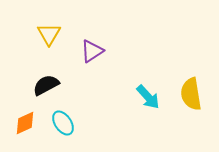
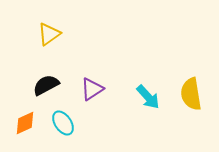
yellow triangle: rotated 25 degrees clockwise
purple triangle: moved 38 px down
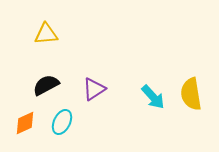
yellow triangle: moved 3 px left; rotated 30 degrees clockwise
purple triangle: moved 2 px right
cyan arrow: moved 5 px right
cyan ellipse: moved 1 px left, 1 px up; rotated 60 degrees clockwise
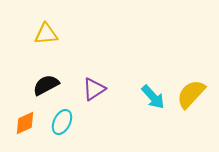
yellow semicircle: rotated 52 degrees clockwise
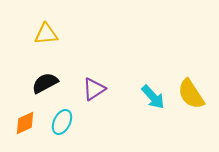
black semicircle: moved 1 px left, 2 px up
yellow semicircle: rotated 76 degrees counterclockwise
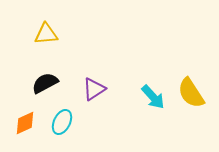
yellow semicircle: moved 1 px up
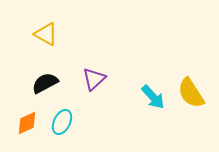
yellow triangle: rotated 35 degrees clockwise
purple triangle: moved 10 px up; rotated 10 degrees counterclockwise
orange diamond: moved 2 px right
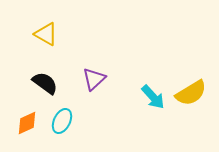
black semicircle: rotated 64 degrees clockwise
yellow semicircle: rotated 88 degrees counterclockwise
cyan ellipse: moved 1 px up
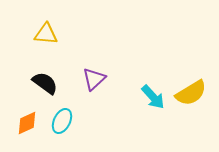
yellow triangle: rotated 25 degrees counterclockwise
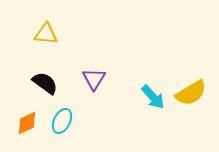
purple triangle: rotated 15 degrees counterclockwise
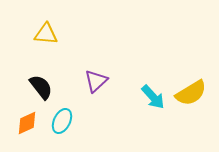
purple triangle: moved 2 px right, 2 px down; rotated 15 degrees clockwise
black semicircle: moved 4 px left, 4 px down; rotated 16 degrees clockwise
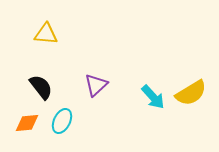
purple triangle: moved 4 px down
orange diamond: rotated 20 degrees clockwise
